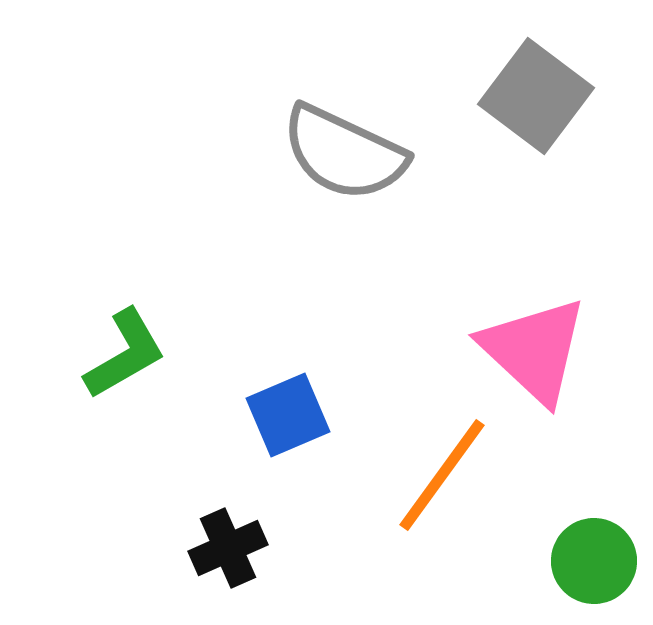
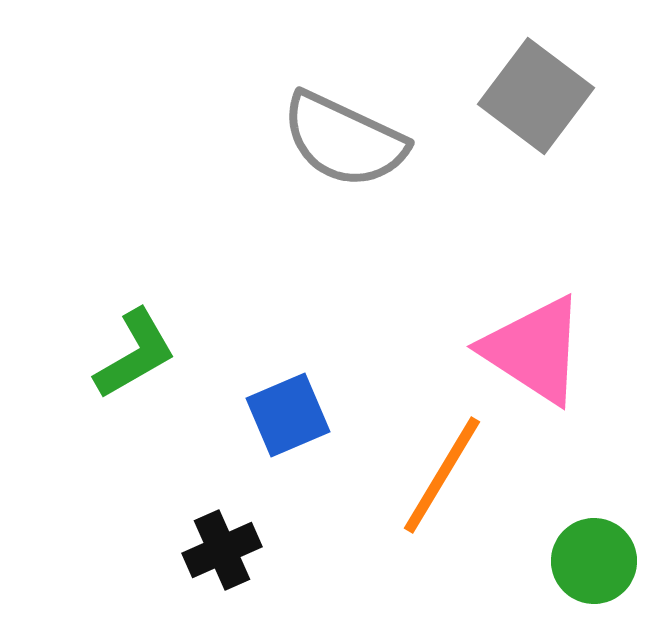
gray semicircle: moved 13 px up
pink triangle: rotated 10 degrees counterclockwise
green L-shape: moved 10 px right
orange line: rotated 5 degrees counterclockwise
black cross: moved 6 px left, 2 px down
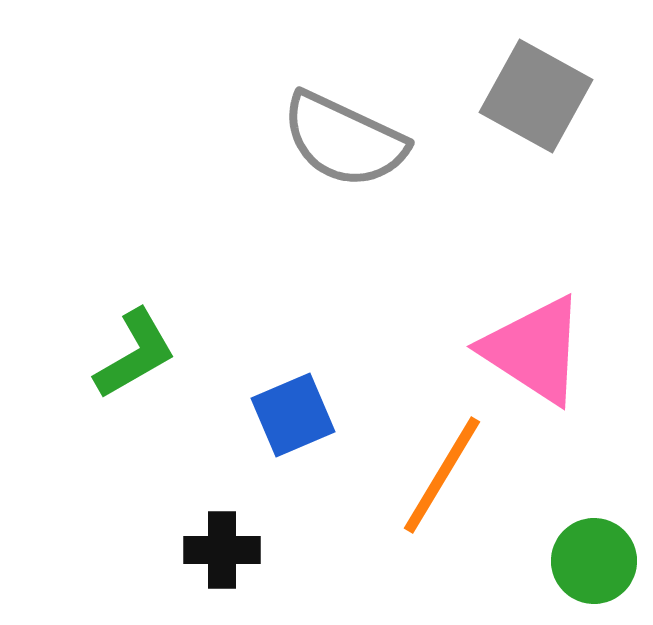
gray square: rotated 8 degrees counterclockwise
blue square: moved 5 px right
black cross: rotated 24 degrees clockwise
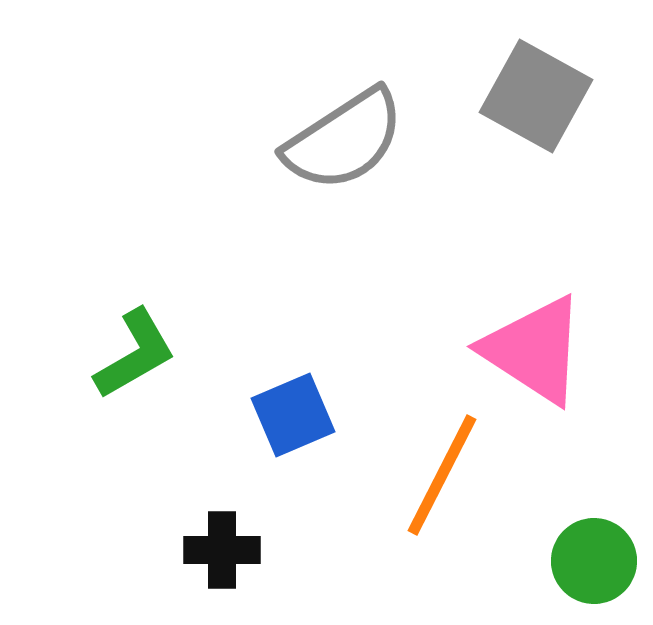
gray semicircle: rotated 58 degrees counterclockwise
orange line: rotated 4 degrees counterclockwise
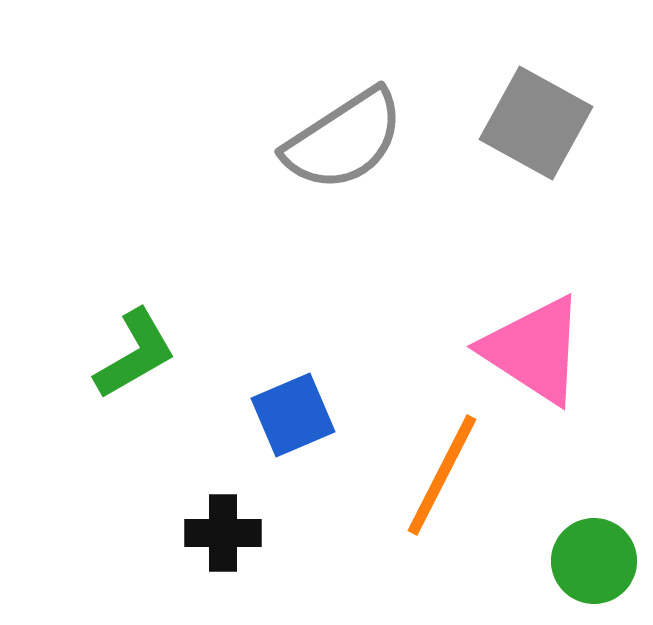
gray square: moved 27 px down
black cross: moved 1 px right, 17 px up
